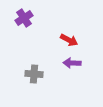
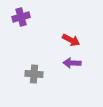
purple cross: moved 3 px left, 1 px up; rotated 18 degrees clockwise
red arrow: moved 2 px right
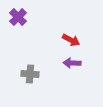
purple cross: moved 3 px left; rotated 30 degrees counterclockwise
gray cross: moved 4 px left
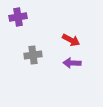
purple cross: rotated 36 degrees clockwise
gray cross: moved 3 px right, 19 px up; rotated 12 degrees counterclockwise
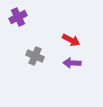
purple cross: rotated 18 degrees counterclockwise
gray cross: moved 2 px right, 1 px down; rotated 30 degrees clockwise
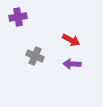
purple cross: rotated 18 degrees clockwise
purple arrow: moved 1 px down
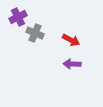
purple cross: rotated 18 degrees counterclockwise
gray cross: moved 23 px up
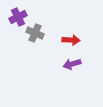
red arrow: rotated 24 degrees counterclockwise
purple arrow: rotated 18 degrees counterclockwise
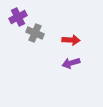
purple arrow: moved 1 px left, 1 px up
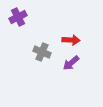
gray cross: moved 7 px right, 19 px down
purple arrow: rotated 24 degrees counterclockwise
